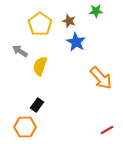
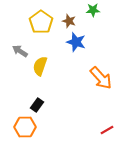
green star: moved 3 px left, 1 px up
yellow pentagon: moved 1 px right, 2 px up
blue star: rotated 12 degrees counterclockwise
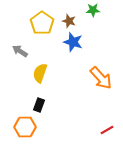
yellow pentagon: moved 1 px right, 1 px down
blue star: moved 3 px left
yellow semicircle: moved 7 px down
black rectangle: moved 2 px right; rotated 16 degrees counterclockwise
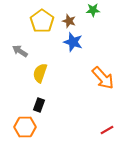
yellow pentagon: moved 2 px up
orange arrow: moved 2 px right
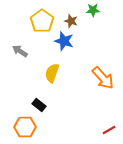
brown star: moved 2 px right
blue star: moved 9 px left, 1 px up
yellow semicircle: moved 12 px right
black rectangle: rotated 72 degrees counterclockwise
red line: moved 2 px right
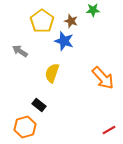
orange hexagon: rotated 15 degrees counterclockwise
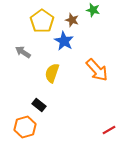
green star: rotated 16 degrees clockwise
brown star: moved 1 px right, 1 px up
blue star: rotated 12 degrees clockwise
gray arrow: moved 3 px right, 1 px down
orange arrow: moved 6 px left, 8 px up
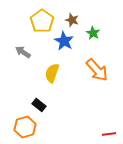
green star: moved 23 px down; rotated 16 degrees clockwise
red line: moved 4 px down; rotated 24 degrees clockwise
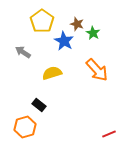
brown star: moved 5 px right, 4 px down
yellow semicircle: rotated 54 degrees clockwise
red line: rotated 16 degrees counterclockwise
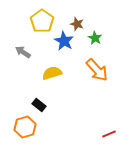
green star: moved 2 px right, 5 px down
